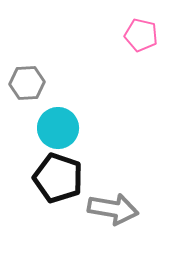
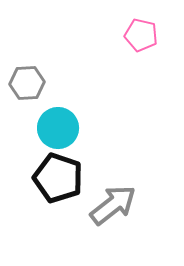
gray arrow: moved 4 px up; rotated 48 degrees counterclockwise
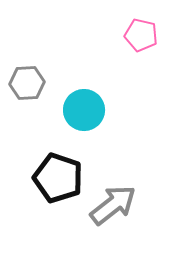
cyan circle: moved 26 px right, 18 px up
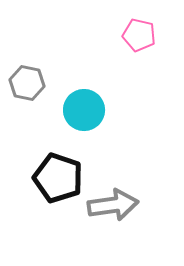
pink pentagon: moved 2 px left
gray hexagon: rotated 16 degrees clockwise
gray arrow: rotated 30 degrees clockwise
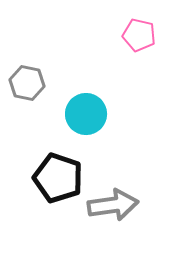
cyan circle: moved 2 px right, 4 px down
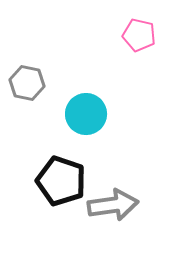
black pentagon: moved 3 px right, 3 px down
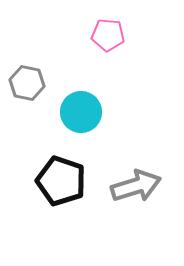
pink pentagon: moved 31 px left; rotated 8 degrees counterclockwise
cyan circle: moved 5 px left, 2 px up
gray arrow: moved 23 px right, 19 px up; rotated 9 degrees counterclockwise
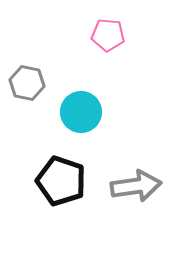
gray arrow: rotated 9 degrees clockwise
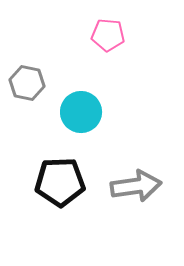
black pentagon: moved 1 px left, 1 px down; rotated 21 degrees counterclockwise
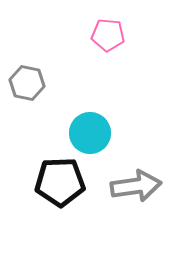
cyan circle: moved 9 px right, 21 px down
